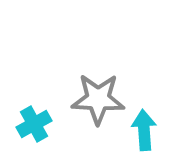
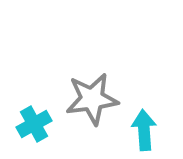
gray star: moved 6 px left; rotated 10 degrees counterclockwise
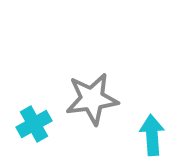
cyan arrow: moved 8 px right, 5 px down
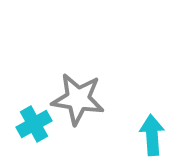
gray star: moved 14 px left; rotated 16 degrees clockwise
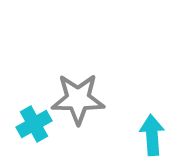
gray star: rotated 8 degrees counterclockwise
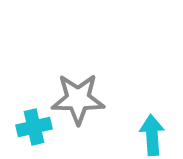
cyan cross: moved 3 px down; rotated 16 degrees clockwise
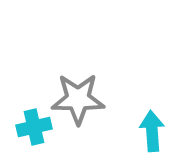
cyan arrow: moved 4 px up
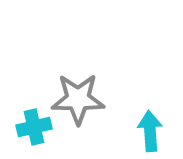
cyan arrow: moved 2 px left
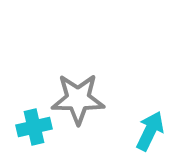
cyan arrow: rotated 30 degrees clockwise
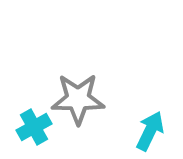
cyan cross: rotated 16 degrees counterclockwise
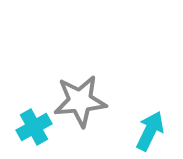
gray star: moved 2 px right, 2 px down; rotated 6 degrees counterclockwise
